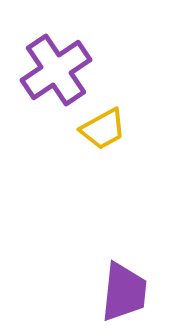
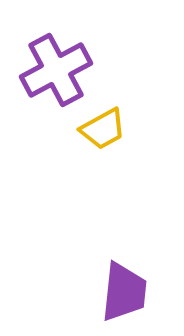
purple cross: rotated 6 degrees clockwise
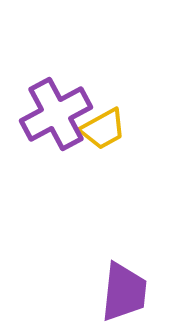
purple cross: moved 44 px down
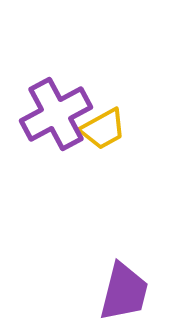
purple trapezoid: rotated 8 degrees clockwise
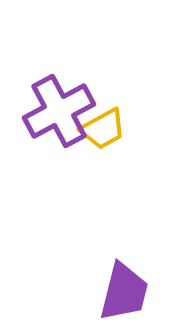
purple cross: moved 3 px right, 3 px up
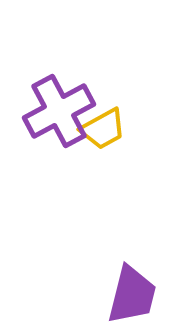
purple trapezoid: moved 8 px right, 3 px down
